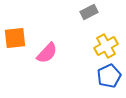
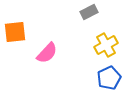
orange square: moved 6 px up
yellow cross: moved 1 px up
blue pentagon: moved 2 px down
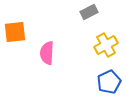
pink semicircle: rotated 140 degrees clockwise
blue pentagon: moved 4 px down
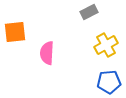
blue pentagon: rotated 20 degrees clockwise
